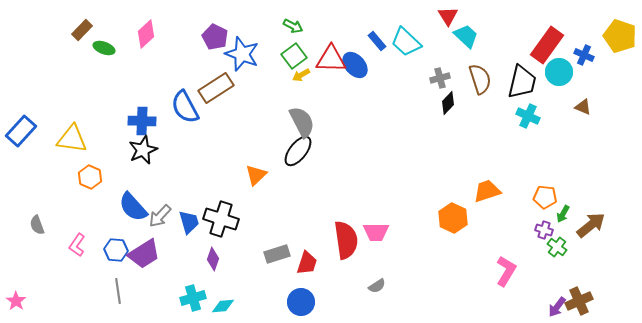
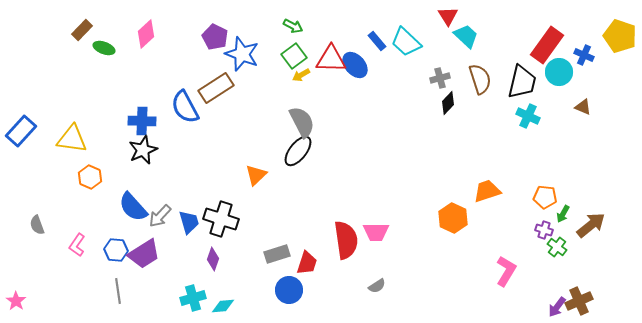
blue circle at (301, 302): moved 12 px left, 12 px up
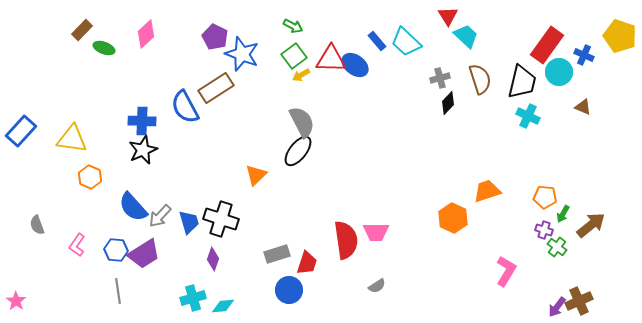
blue ellipse at (355, 65): rotated 12 degrees counterclockwise
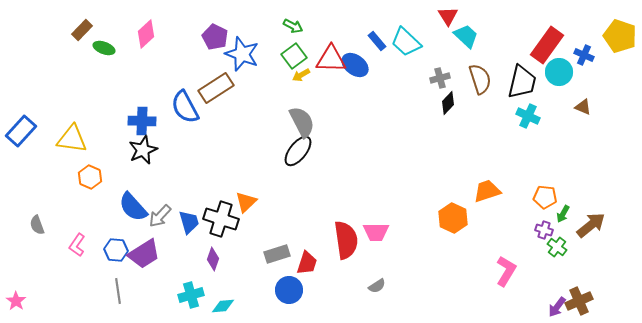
orange triangle at (256, 175): moved 10 px left, 27 px down
cyan cross at (193, 298): moved 2 px left, 3 px up
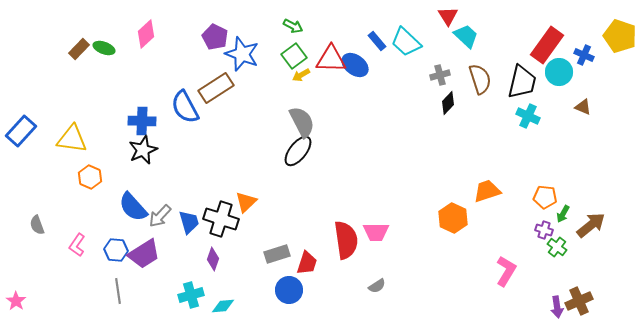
brown rectangle at (82, 30): moved 3 px left, 19 px down
gray cross at (440, 78): moved 3 px up
purple arrow at (557, 307): rotated 45 degrees counterclockwise
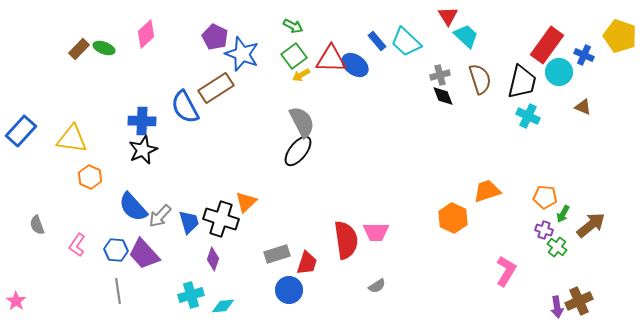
black diamond at (448, 103): moved 5 px left, 7 px up; rotated 65 degrees counterclockwise
purple trapezoid at (144, 254): rotated 80 degrees clockwise
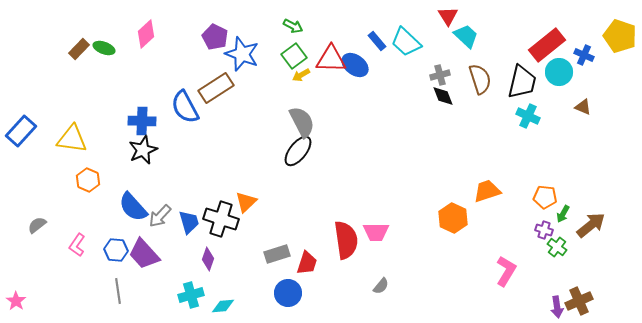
red rectangle at (547, 45): rotated 15 degrees clockwise
orange hexagon at (90, 177): moved 2 px left, 3 px down
gray semicircle at (37, 225): rotated 72 degrees clockwise
purple diamond at (213, 259): moved 5 px left
gray semicircle at (377, 286): moved 4 px right; rotated 18 degrees counterclockwise
blue circle at (289, 290): moved 1 px left, 3 px down
